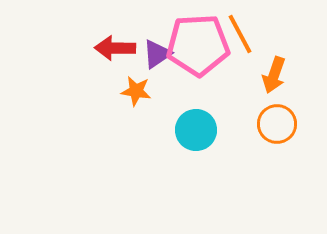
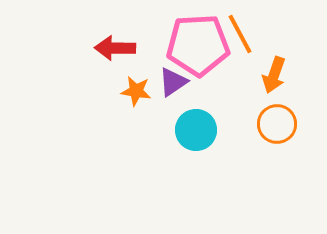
purple triangle: moved 16 px right, 28 px down
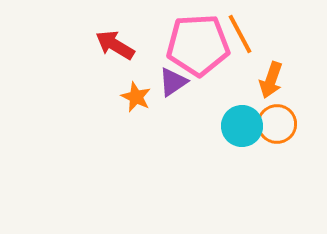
red arrow: moved 3 px up; rotated 30 degrees clockwise
orange arrow: moved 3 px left, 5 px down
orange star: moved 6 px down; rotated 16 degrees clockwise
cyan circle: moved 46 px right, 4 px up
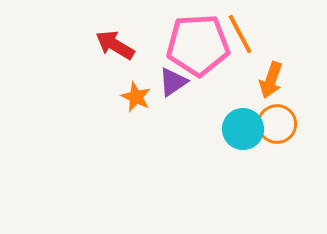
cyan circle: moved 1 px right, 3 px down
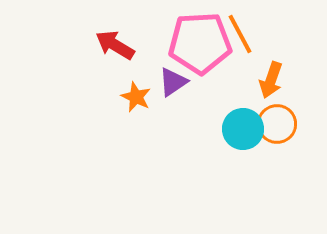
pink pentagon: moved 2 px right, 2 px up
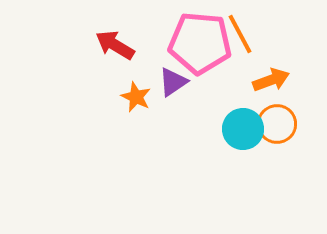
pink pentagon: rotated 8 degrees clockwise
orange arrow: rotated 129 degrees counterclockwise
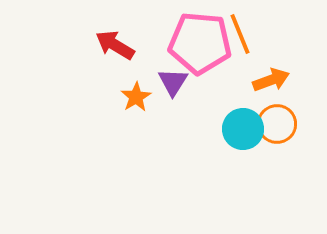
orange line: rotated 6 degrees clockwise
purple triangle: rotated 24 degrees counterclockwise
orange star: rotated 16 degrees clockwise
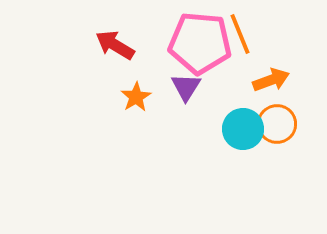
purple triangle: moved 13 px right, 5 px down
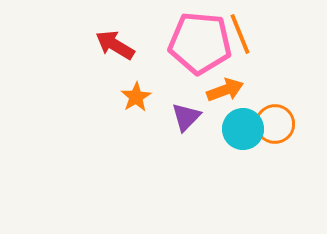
orange arrow: moved 46 px left, 10 px down
purple triangle: moved 30 px down; rotated 12 degrees clockwise
orange circle: moved 2 px left
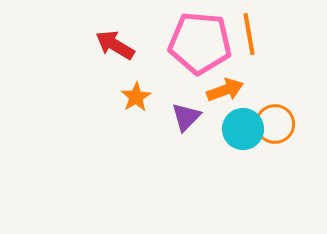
orange line: moved 9 px right; rotated 12 degrees clockwise
